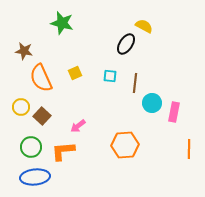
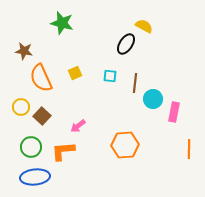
cyan circle: moved 1 px right, 4 px up
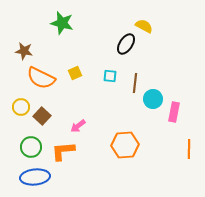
orange semicircle: rotated 40 degrees counterclockwise
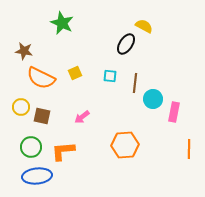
green star: rotated 10 degrees clockwise
brown square: rotated 30 degrees counterclockwise
pink arrow: moved 4 px right, 9 px up
blue ellipse: moved 2 px right, 1 px up
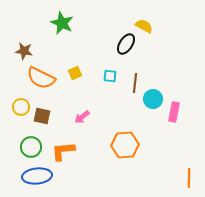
orange line: moved 29 px down
